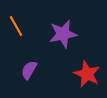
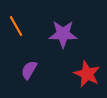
purple star: rotated 12 degrees clockwise
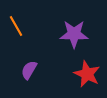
purple star: moved 11 px right
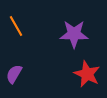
purple semicircle: moved 15 px left, 4 px down
